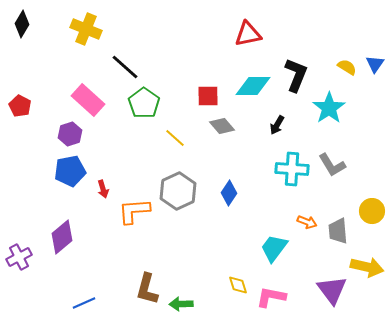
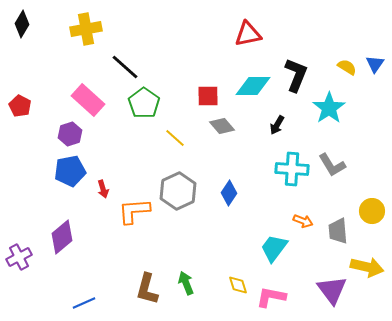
yellow cross: rotated 32 degrees counterclockwise
orange arrow: moved 4 px left, 1 px up
green arrow: moved 5 px right, 21 px up; rotated 70 degrees clockwise
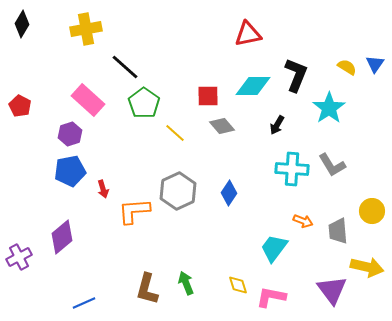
yellow line: moved 5 px up
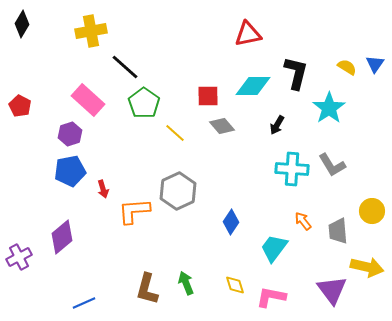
yellow cross: moved 5 px right, 2 px down
black L-shape: moved 2 px up; rotated 8 degrees counterclockwise
blue diamond: moved 2 px right, 29 px down
orange arrow: rotated 150 degrees counterclockwise
yellow diamond: moved 3 px left
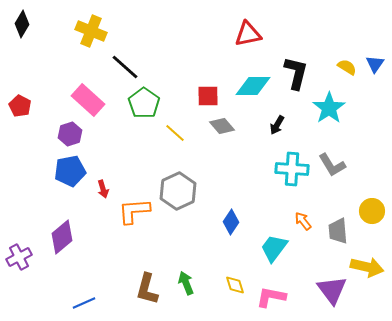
yellow cross: rotated 32 degrees clockwise
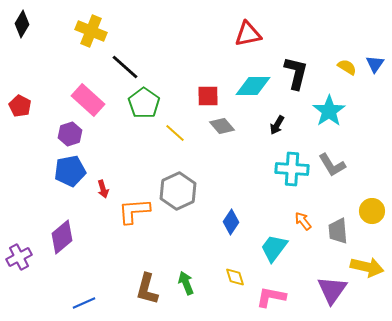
cyan star: moved 3 px down
yellow diamond: moved 8 px up
purple triangle: rotated 12 degrees clockwise
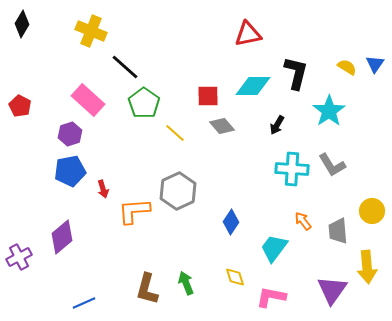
yellow arrow: rotated 72 degrees clockwise
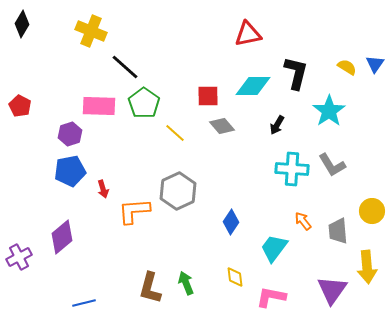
pink rectangle: moved 11 px right, 6 px down; rotated 40 degrees counterclockwise
yellow diamond: rotated 10 degrees clockwise
brown L-shape: moved 3 px right, 1 px up
blue line: rotated 10 degrees clockwise
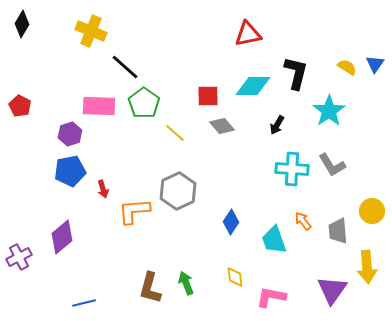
cyan trapezoid: moved 8 px up; rotated 56 degrees counterclockwise
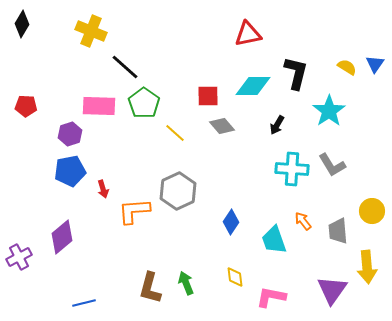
red pentagon: moved 6 px right; rotated 25 degrees counterclockwise
